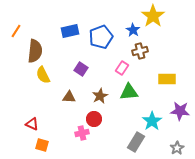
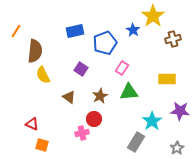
blue rectangle: moved 5 px right
blue pentagon: moved 4 px right, 6 px down
brown cross: moved 33 px right, 12 px up
brown triangle: rotated 32 degrees clockwise
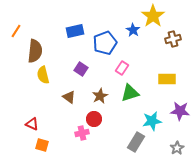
yellow semicircle: rotated 12 degrees clockwise
green triangle: moved 1 px right, 1 px down; rotated 12 degrees counterclockwise
cyan star: rotated 24 degrees clockwise
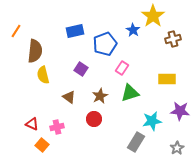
blue pentagon: moved 1 px down
pink cross: moved 25 px left, 6 px up
orange square: rotated 24 degrees clockwise
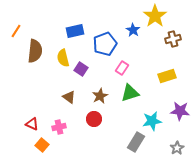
yellow star: moved 2 px right
yellow semicircle: moved 20 px right, 17 px up
yellow rectangle: moved 3 px up; rotated 18 degrees counterclockwise
pink cross: moved 2 px right
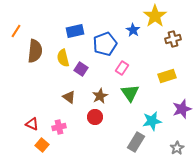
green triangle: rotated 48 degrees counterclockwise
purple star: moved 2 px right, 2 px up; rotated 24 degrees counterclockwise
red circle: moved 1 px right, 2 px up
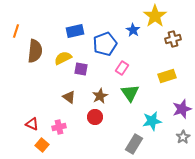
orange line: rotated 16 degrees counterclockwise
yellow semicircle: rotated 78 degrees clockwise
purple square: rotated 24 degrees counterclockwise
gray rectangle: moved 2 px left, 2 px down
gray star: moved 6 px right, 11 px up
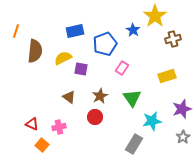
green triangle: moved 2 px right, 5 px down
